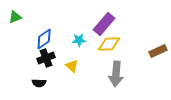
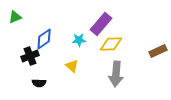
purple rectangle: moved 3 px left
yellow diamond: moved 2 px right
black cross: moved 16 px left, 2 px up
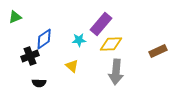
gray arrow: moved 2 px up
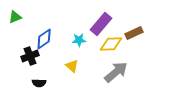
brown rectangle: moved 24 px left, 18 px up
gray arrow: rotated 135 degrees counterclockwise
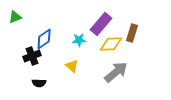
brown rectangle: moved 2 px left; rotated 48 degrees counterclockwise
black cross: moved 2 px right
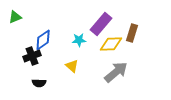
blue diamond: moved 1 px left, 1 px down
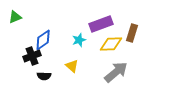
purple rectangle: rotated 30 degrees clockwise
cyan star: rotated 16 degrees counterclockwise
black semicircle: moved 5 px right, 7 px up
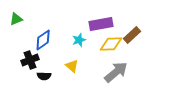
green triangle: moved 1 px right, 2 px down
purple rectangle: rotated 10 degrees clockwise
brown rectangle: moved 2 px down; rotated 30 degrees clockwise
black cross: moved 2 px left, 4 px down
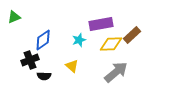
green triangle: moved 2 px left, 2 px up
